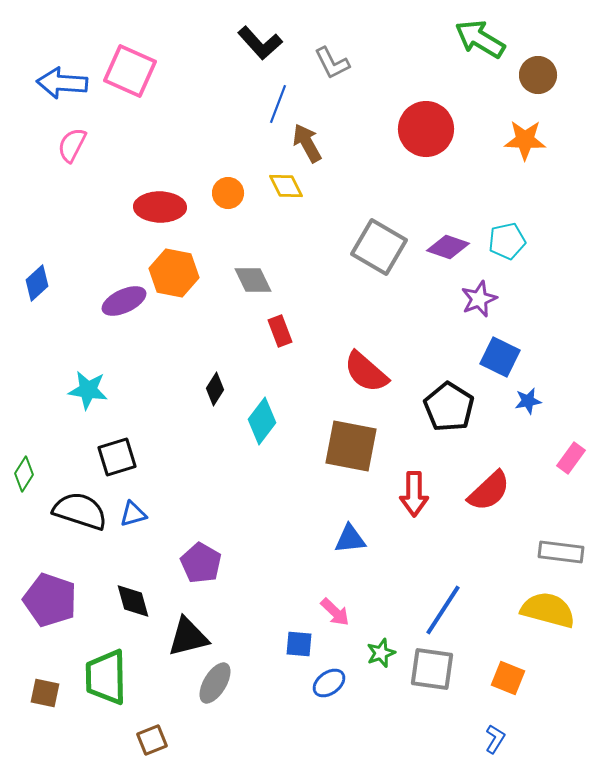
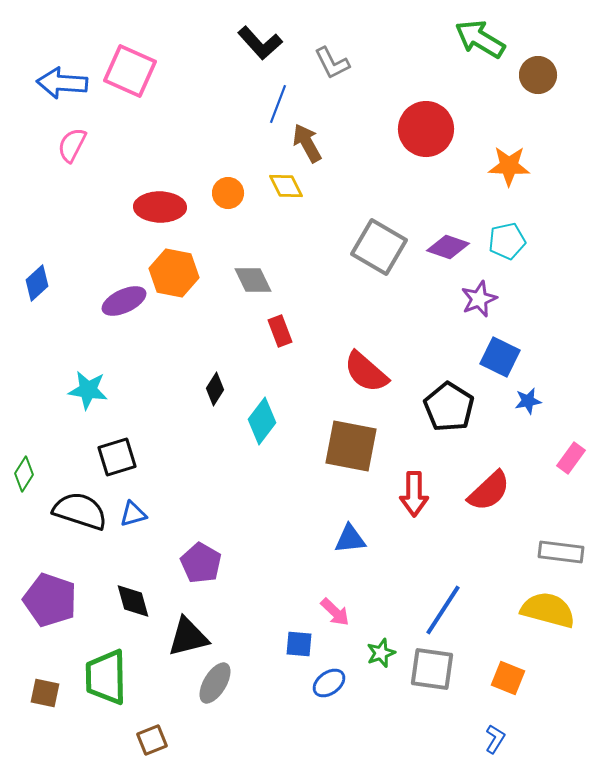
orange star at (525, 140): moved 16 px left, 26 px down
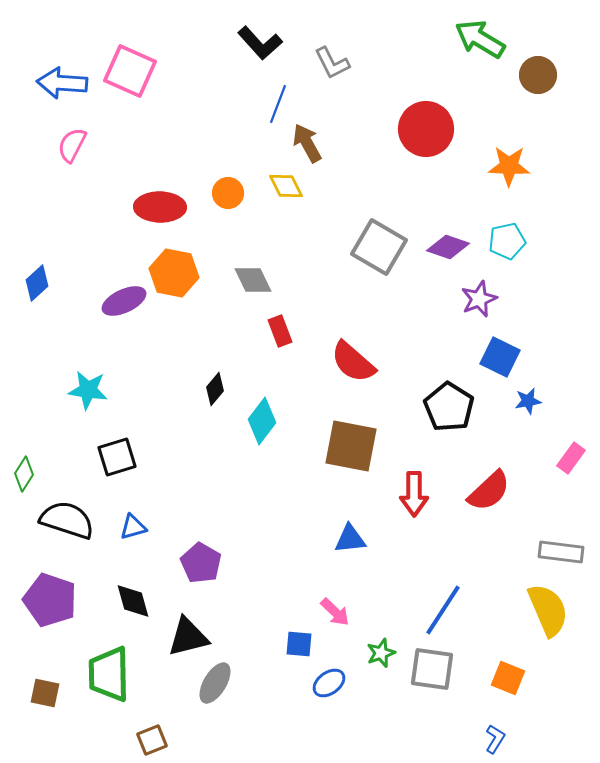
red semicircle at (366, 372): moved 13 px left, 10 px up
black diamond at (215, 389): rotated 8 degrees clockwise
black semicircle at (80, 511): moved 13 px left, 9 px down
blue triangle at (133, 514): moved 13 px down
yellow semicircle at (548, 610): rotated 52 degrees clockwise
green trapezoid at (106, 677): moved 3 px right, 3 px up
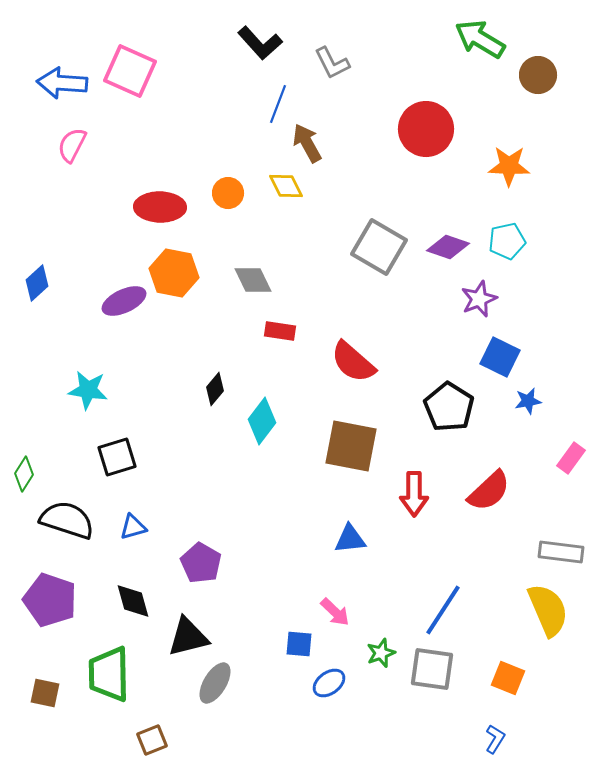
red rectangle at (280, 331): rotated 60 degrees counterclockwise
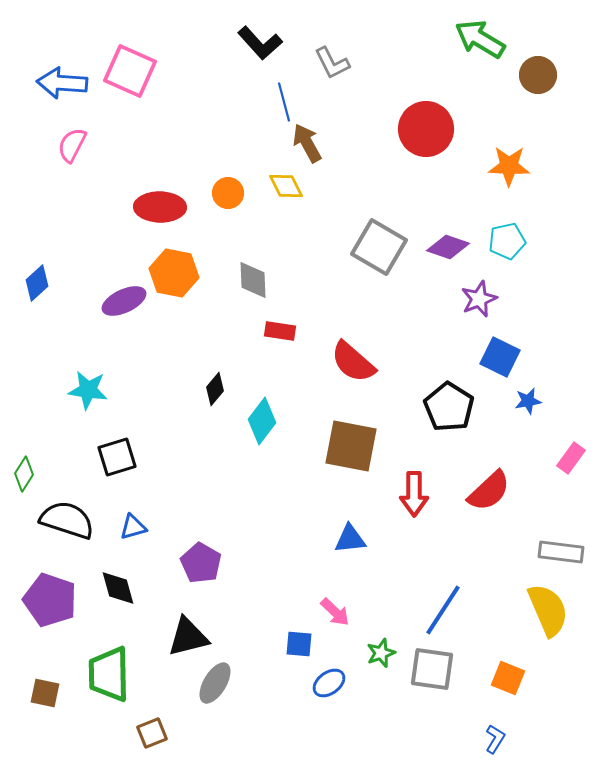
blue line at (278, 104): moved 6 px right, 2 px up; rotated 36 degrees counterclockwise
gray diamond at (253, 280): rotated 24 degrees clockwise
black diamond at (133, 601): moved 15 px left, 13 px up
brown square at (152, 740): moved 7 px up
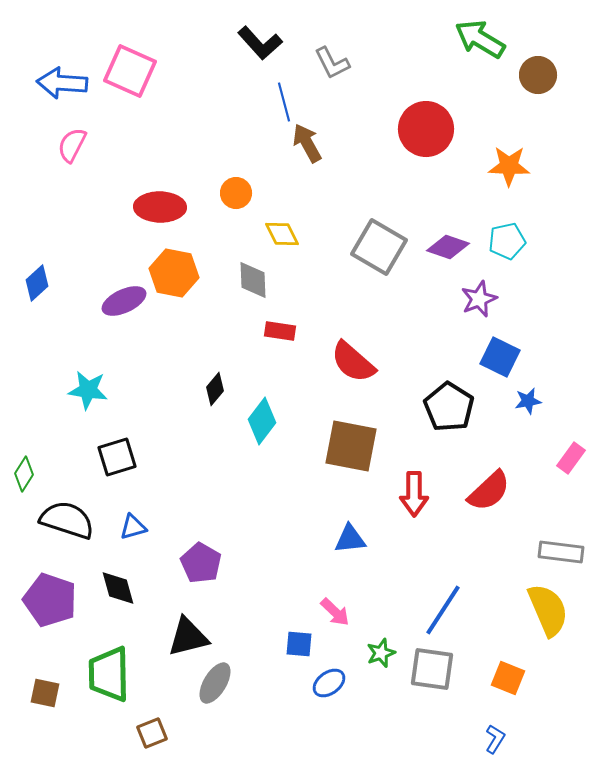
yellow diamond at (286, 186): moved 4 px left, 48 px down
orange circle at (228, 193): moved 8 px right
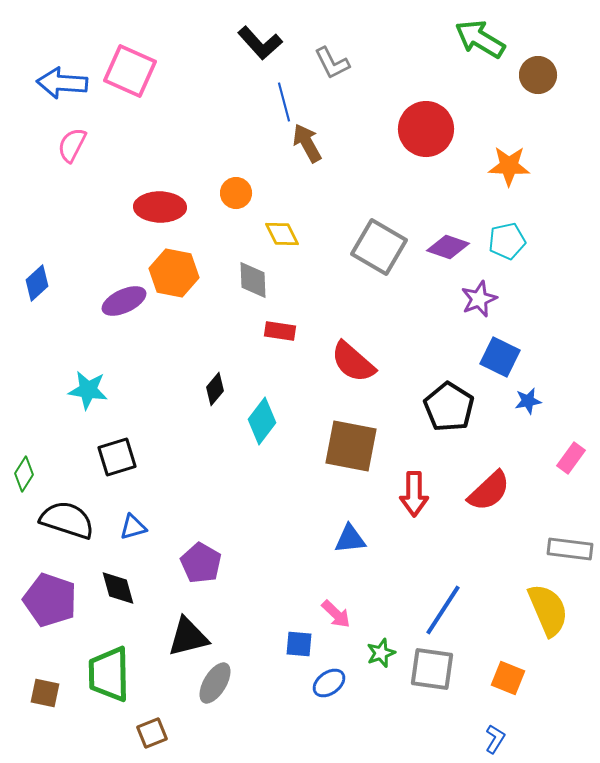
gray rectangle at (561, 552): moved 9 px right, 3 px up
pink arrow at (335, 612): moved 1 px right, 2 px down
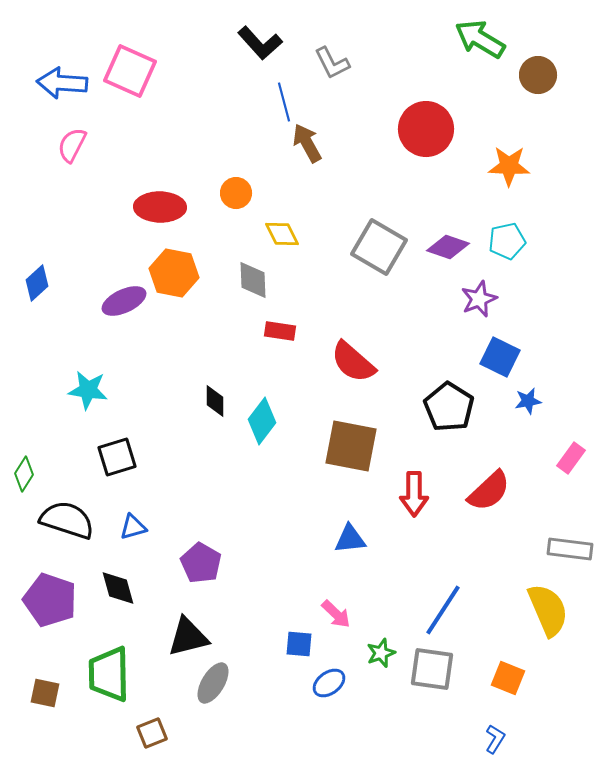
black diamond at (215, 389): moved 12 px down; rotated 40 degrees counterclockwise
gray ellipse at (215, 683): moved 2 px left
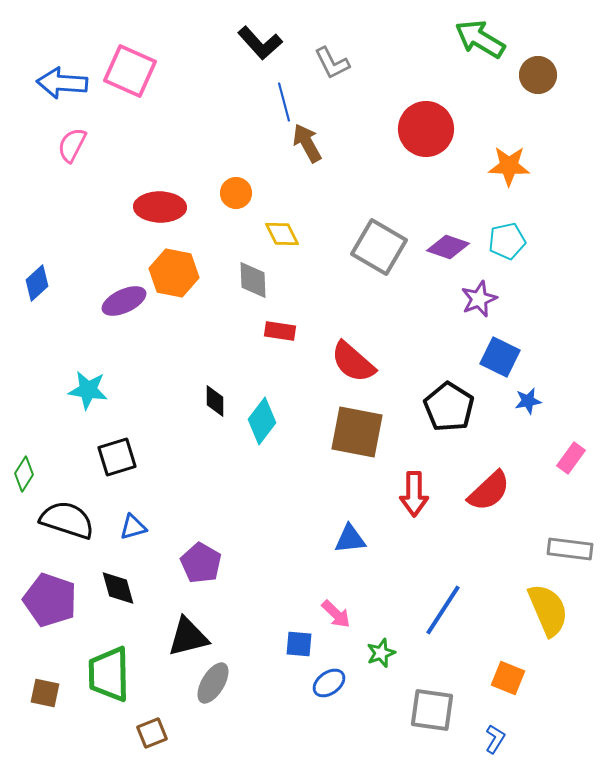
brown square at (351, 446): moved 6 px right, 14 px up
gray square at (432, 669): moved 41 px down
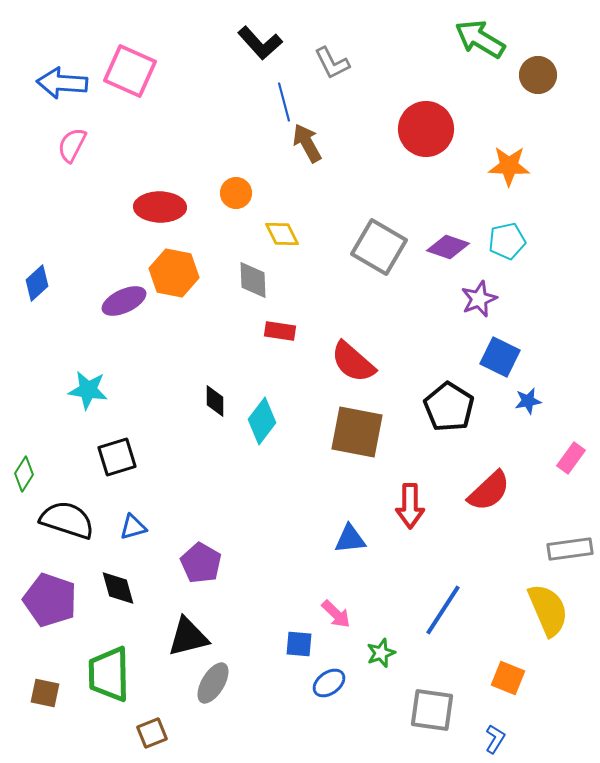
red arrow at (414, 494): moved 4 px left, 12 px down
gray rectangle at (570, 549): rotated 15 degrees counterclockwise
